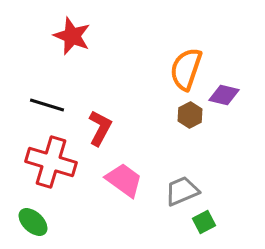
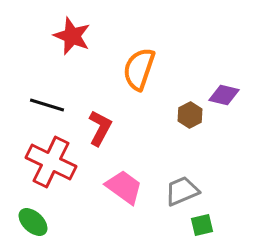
orange semicircle: moved 47 px left
red cross: rotated 9 degrees clockwise
pink trapezoid: moved 7 px down
green square: moved 2 px left, 3 px down; rotated 15 degrees clockwise
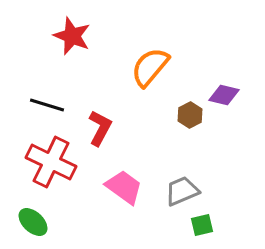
orange semicircle: moved 11 px right, 2 px up; rotated 21 degrees clockwise
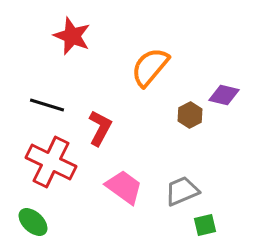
green square: moved 3 px right
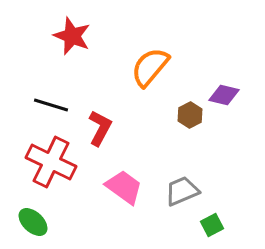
black line: moved 4 px right
green square: moved 7 px right; rotated 15 degrees counterclockwise
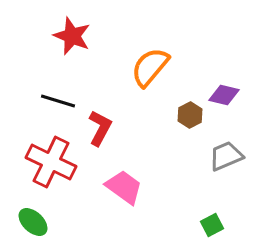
black line: moved 7 px right, 4 px up
gray trapezoid: moved 44 px right, 35 px up
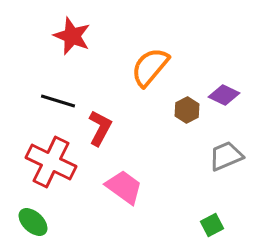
purple diamond: rotated 12 degrees clockwise
brown hexagon: moved 3 px left, 5 px up
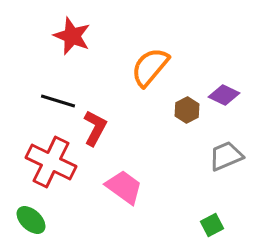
red L-shape: moved 5 px left
green ellipse: moved 2 px left, 2 px up
